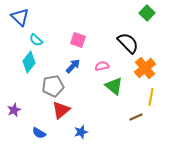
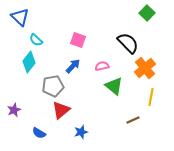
brown line: moved 3 px left, 3 px down
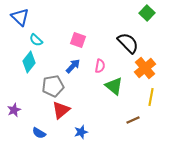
pink semicircle: moved 2 px left; rotated 112 degrees clockwise
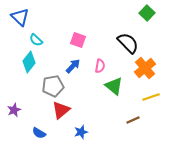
yellow line: rotated 60 degrees clockwise
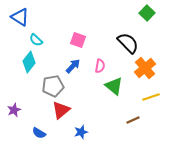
blue triangle: rotated 12 degrees counterclockwise
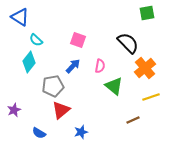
green square: rotated 35 degrees clockwise
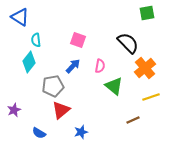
cyan semicircle: rotated 40 degrees clockwise
